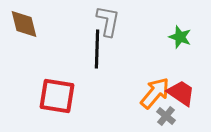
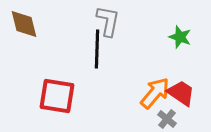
gray cross: moved 1 px right, 3 px down
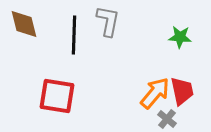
green star: rotated 15 degrees counterclockwise
black line: moved 23 px left, 14 px up
red trapezoid: moved 1 px right, 2 px up; rotated 44 degrees clockwise
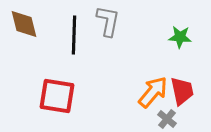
orange arrow: moved 2 px left, 1 px up
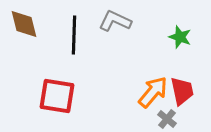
gray L-shape: moved 7 px right; rotated 76 degrees counterclockwise
green star: rotated 15 degrees clockwise
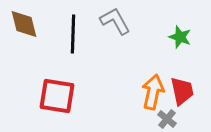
gray L-shape: rotated 36 degrees clockwise
black line: moved 1 px left, 1 px up
orange arrow: rotated 28 degrees counterclockwise
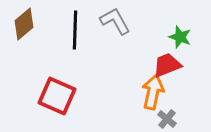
brown diamond: rotated 64 degrees clockwise
black line: moved 2 px right, 4 px up
red trapezoid: moved 15 px left, 26 px up; rotated 100 degrees counterclockwise
red square: rotated 15 degrees clockwise
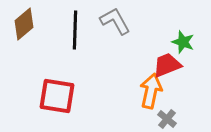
green star: moved 3 px right, 5 px down
orange arrow: moved 2 px left, 1 px up
red square: rotated 15 degrees counterclockwise
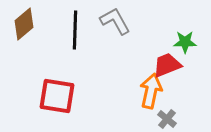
green star: moved 2 px right; rotated 20 degrees counterclockwise
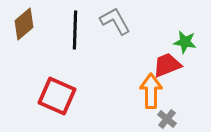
green star: rotated 10 degrees clockwise
orange arrow: rotated 12 degrees counterclockwise
red square: rotated 15 degrees clockwise
